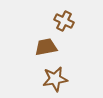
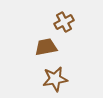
brown cross: moved 1 px down; rotated 36 degrees clockwise
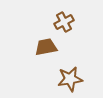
brown star: moved 15 px right
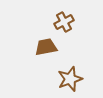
brown star: rotated 10 degrees counterclockwise
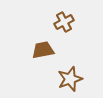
brown trapezoid: moved 3 px left, 3 px down
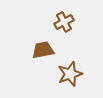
brown star: moved 5 px up
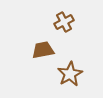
brown star: rotated 10 degrees counterclockwise
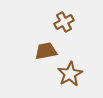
brown trapezoid: moved 3 px right, 1 px down
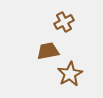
brown trapezoid: moved 2 px right
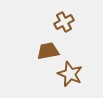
brown star: rotated 20 degrees counterclockwise
